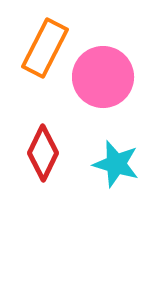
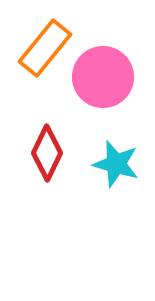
orange rectangle: rotated 12 degrees clockwise
red diamond: moved 4 px right
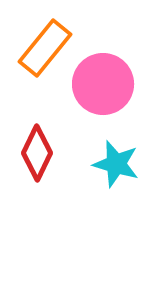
pink circle: moved 7 px down
red diamond: moved 10 px left
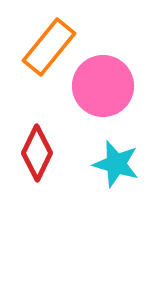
orange rectangle: moved 4 px right, 1 px up
pink circle: moved 2 px down
